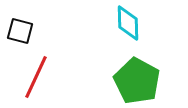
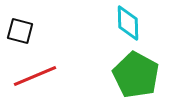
red line: moved 1 px left, 1 px up; rotated 42 degrees clockwise
green pentagon: moved 1 px left, 6 px up
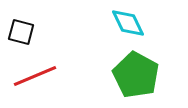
cyan diamond: rotated 24 degrees counterclockwise
black square: moved 1 px right, 1 px down
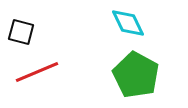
red line: moved 2 px right, 4 px up
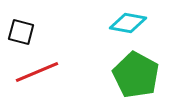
cyan diamond: rotated 54 degrees counterclockwise
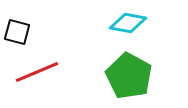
black square: moved 4 px left
green pentagon: moved 7 px left, 1 px down
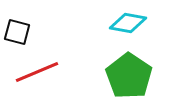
green pentagon: rotated 6 degrees clockwise
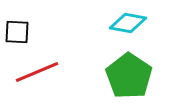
black square: rotated 12 degrees counterclockwise
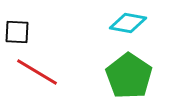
red line: rotated 54 degrees clockwise
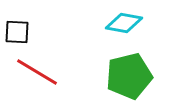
cyan diamond: moved 4 px left
green pentagon: rotated 24 degrees clockwise
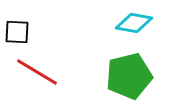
cyan diamond: moved 10 px right
